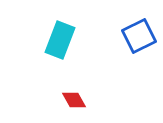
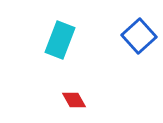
blue square: rotated 16 degrees counterclockwise
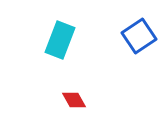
blue square: rotated 8 degrees clockwise
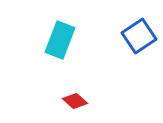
red diamond: moved 1 px right, 1 px down; rotated 20 degrees counterclockwise
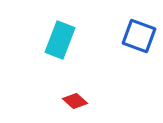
blue square: rotated 36 degrees counterclockwise
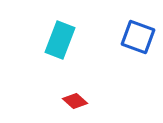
blue square: moved 1 px left, 1 px down
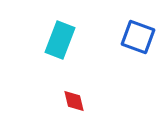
red diamond: moved 1 px left; rotated 35 degrees clockwise
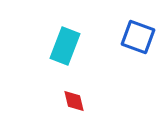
cyan rectangle: moved 5 px right, 6 px down
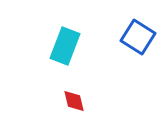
blue square: rotated 12 degrees clockwise
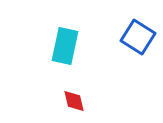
cyan rectangle: rotated 9 degrees counterclockwise
